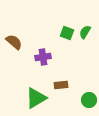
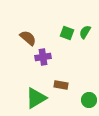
brown semicircle: moved 14 px right, 4 px up
brown rectangle: rotated 16 degrees clockwise
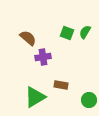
green triangle: moved 1 px left, 1 px up
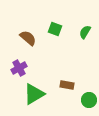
green square: moved 12 px left, 4 px up
purple cross: moved 24 px left, 11 px down; rotated 21 degrees counterclockwise
brown rectangle: moved 6 px right
green triangle: moved 1 px left, 3 px up
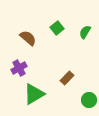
green square: moved 2 px right, 1 px up; rotated 32 degrees clockwise
brown rectangle: moved 7 px up; rotated 56 degrees counterclockwise
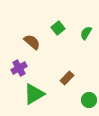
green square: moved 1 px right
green semicircle: moved 1 px right, 1 px down
brown semicircle: moved 4 px right, 4 px down
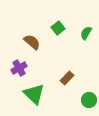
green triangle: rotated 45 degrees counterclockwise
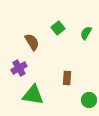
brown semicircle: rotated 18 degrees clockwise
brown rectangle: rotated 40 degrees counterclockwise
green triangle: moved 1 px left, 1 px down; rotated 35 degrees counterclockwise
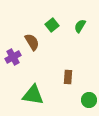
green square: moved 6 px left, 3 px up
green semicircle: moved 6 px left, 7 px up
purple cross: moved 6 px left, 11 px up
brown rectangle: moved 1 px right, 1 px up
